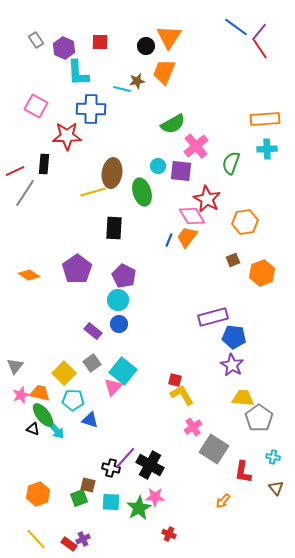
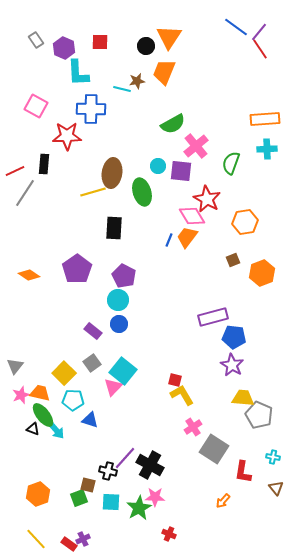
gray pentagon at (259, 418): moved 3 px up; rotated 12 degrees counterclockwise
black cross at (111, 468): moved 3 px left, 3 px down
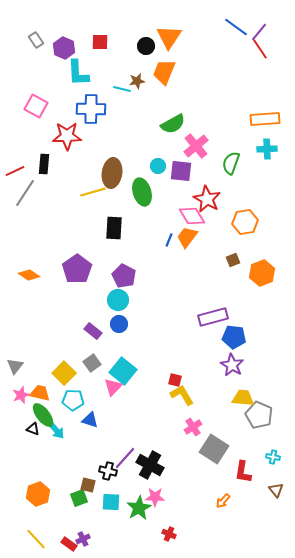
brown triangle at (276, 488): moved 2 px down
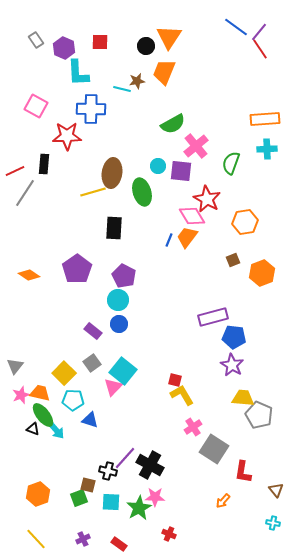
cyan cross at (273, 457): moved 66 px down
red rectangle at (69, 544): moved 50 px right
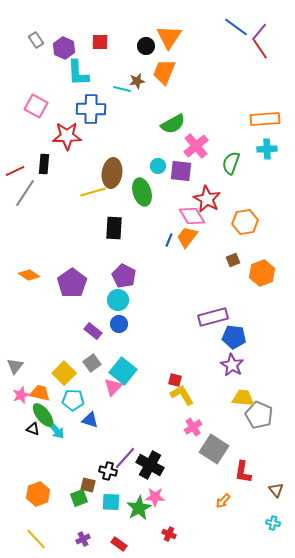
purple pentagon at (77, 269): moved 5 px left, 14 px down
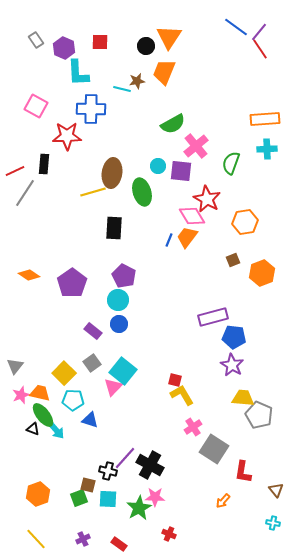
cyan square at (111, 502): moved 3 px left, 3 px up
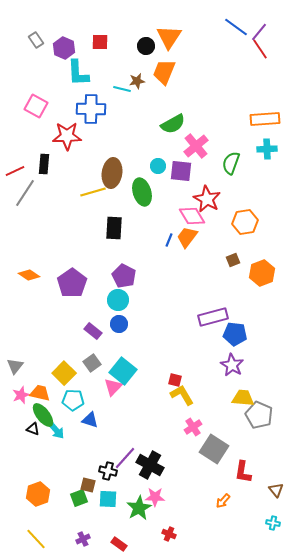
blue pentagon at (234, 337): moved 1 px right, 3 px up
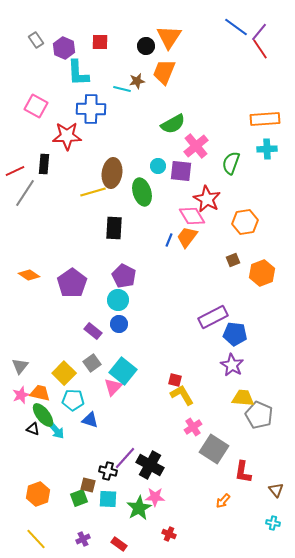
purple rectangle at (213, 317): rotated 12 degrees counterclockwise
gray triangle at (15, 366): moved 5 px right
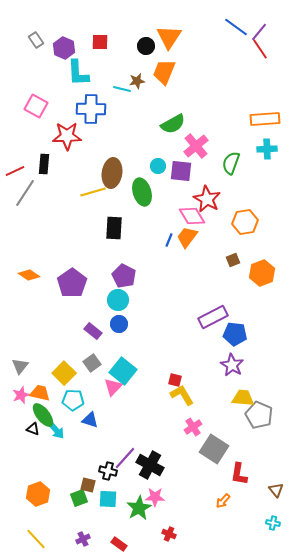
red L-shape at (243, 472): moved 4 px left, 2 px down
